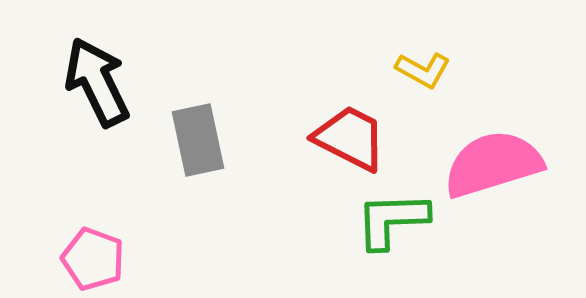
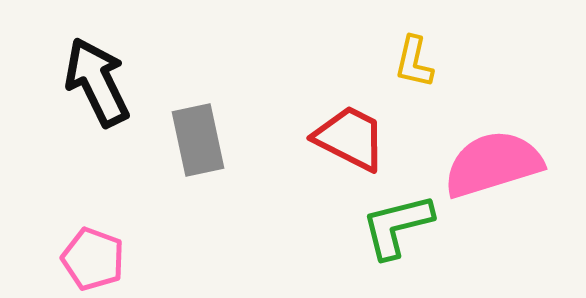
yellow L-shape: moved 9 px left, 8 px up; rotated 74 degrees clockwise
green L-shape: moved 5 px right, 6 px down; rotated 12 degrees counterclockwise
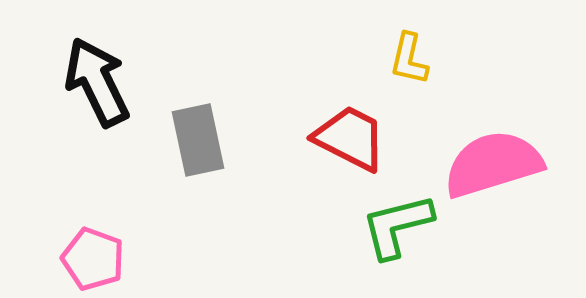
yellow L-shape: moved 5 px left, 3 px up
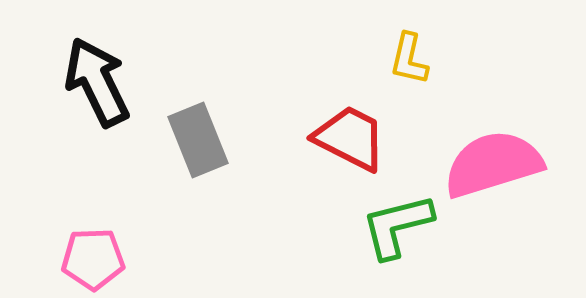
gray rectangle: rotated 10 degrees counterclockwise
pink pentagon: rotated 22 degrees counterclockwise
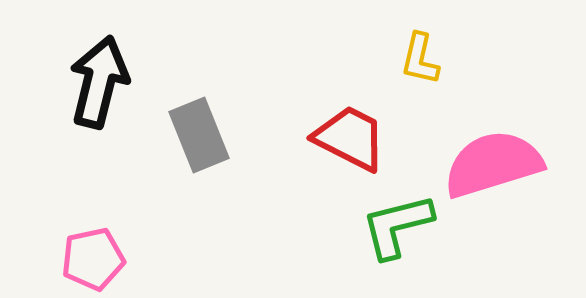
yellow L-shape: moved 11 px right
black arrow: moved 2 px right; rotated 40 degrees clockwise
gray rectangle: moved 1 px right, 5 px up
pink pentagon: rotated 10 degrees counterclockwise
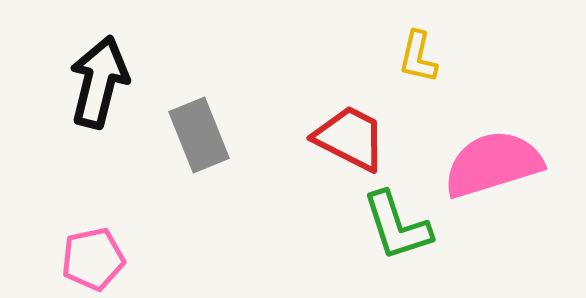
yellow L-shape: moved 2 px left, 2 px up
green L-shape: rotated 94 degrees counterclockwise
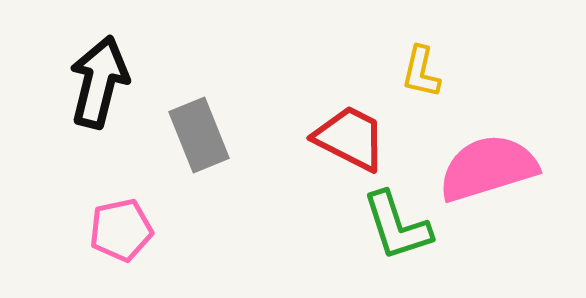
yellow L-shape: moved 3 px right, 15 px down
pink semicircle: moved 5 px left, 4 px down
pink pentagon: moved 28 px right, 29 px up
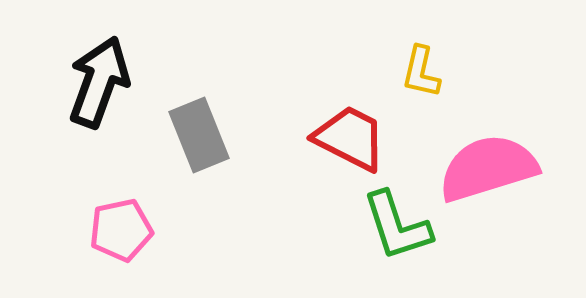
black arrow: rotated 6 degrees clockwise
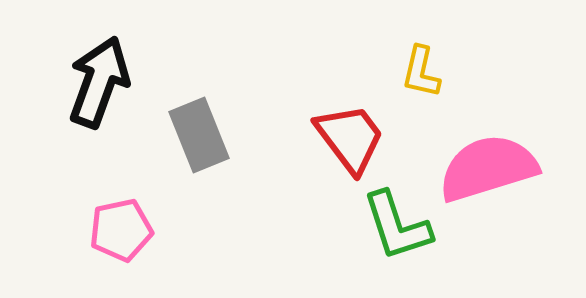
red trapezoid: rotated 26 degrees clockwise
